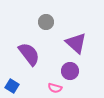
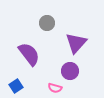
gray circle: moved 1 px right, 1 px down
purple triangle: rotated 30 degrees clockwise
blue square: moved 4 px right; rotated 24 degrees clockwise
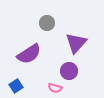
purple semicircle: rotated 95 degrees clockwise
purple circle: moved 1 px left
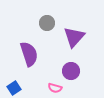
purple triangle: moved 2 px left, 6 px up
purple semicircle: rotated 75 degrees counterclockwise
purple circle: moved 2 px right
blue square: moved 2 px left, 2 px down
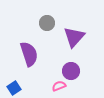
pink semicircle: moved 4 px right, 2 px up; rotated 144 degrees clockwise
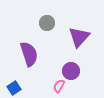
purple triangle: moved 5 px right
pink semicircle: rotated 40 degrees counterclockwise
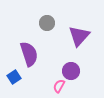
purple triangle: moved 1 px up
blue square: moved 11 px up
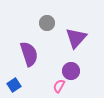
purple triangle: moved 3 px left, 2 px down
blue square: moved 8 px down
